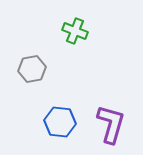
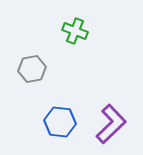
purple L-shape: rotated 30 degrees clockwise
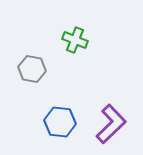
green cross: moved 9 px down
gray hexagon: rotated 20 degrees clockwise
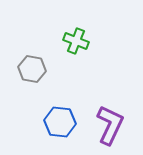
green cross: moved 1 px right, 1 px down
purple L-shape: moved 1 px left, 1 px down; rotated 21 degrees counterclockwise
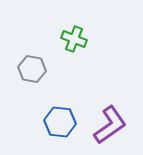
green cross: moved 2 px left, 2 px up
purple L-shape: rotated 30 degrees clockwise
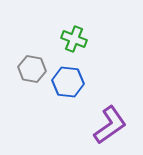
blue hexagon: moved 8 px right, 40 px up
